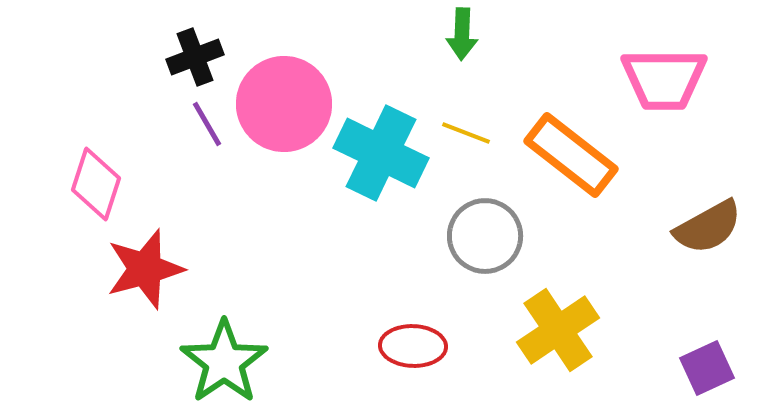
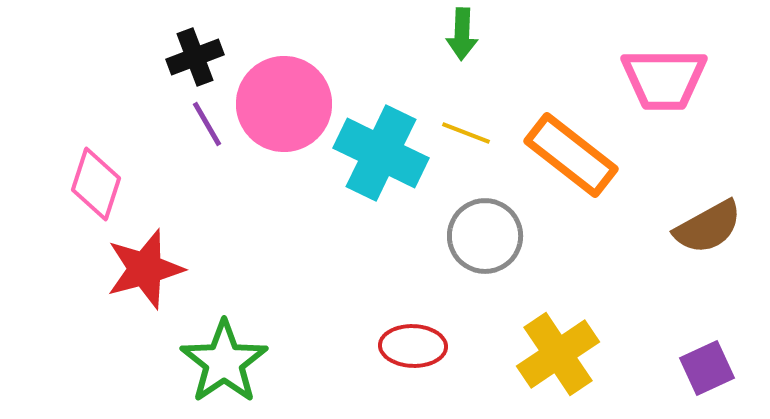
yellow cross: moved 24 px down
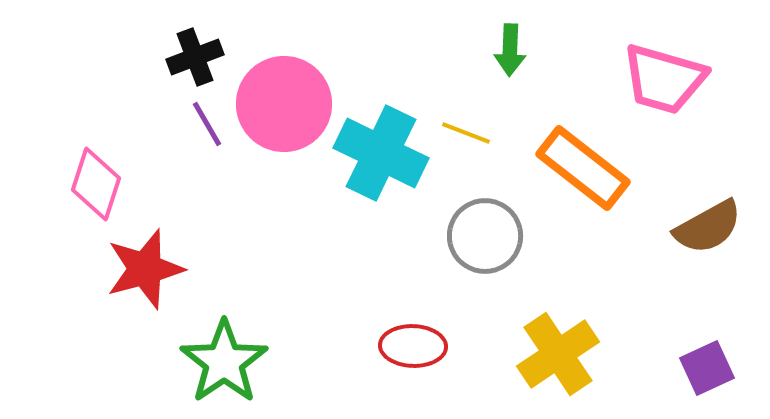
green arrow: moved 48 px right, 16 px down
pink trapezoid: rotated 16 degrees clockwise
orange rectangle: moved 12 px right, 13 px down
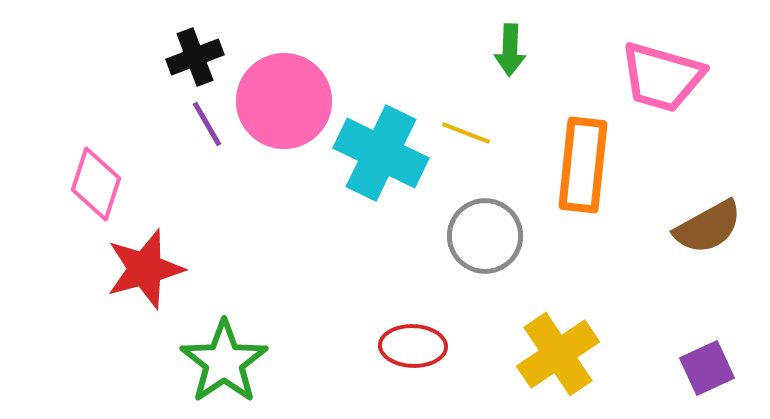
pink trapezoid: moved 2 px left, 2 px up
pink circle: moved 3 px up
orange rectangle: moved 3 px up; rotated 58 degrees clockwise
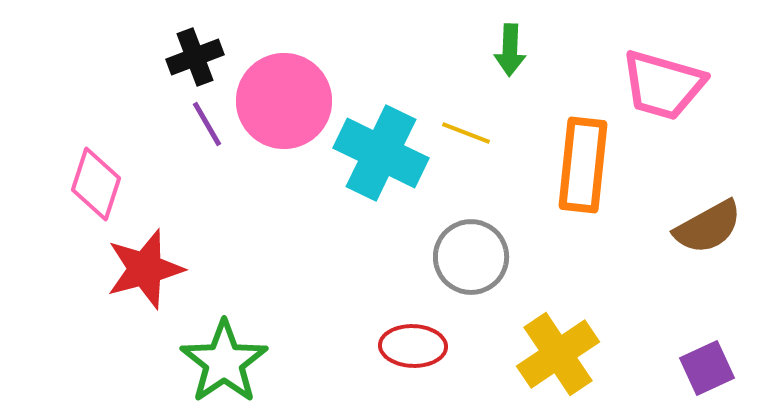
pink trapezoid: moved 1 px right, 8 px down
gray circle: moved 14 px left, 21 px down
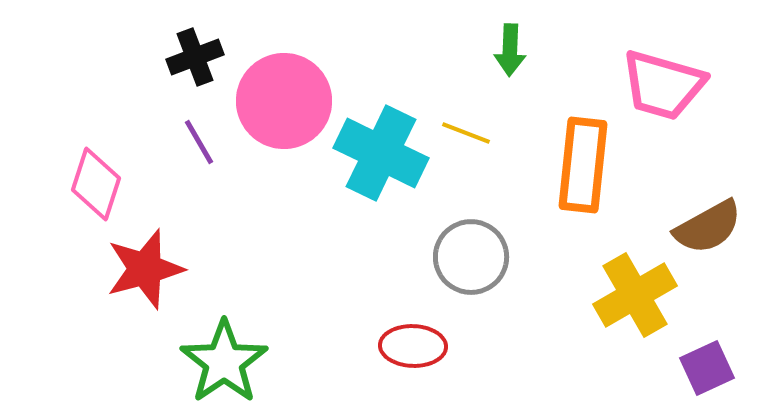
purple line: moved 8 px left, 18 px down
yellow cross: moved 77 px right, 59 px up; rotated 4 degrees clockwise
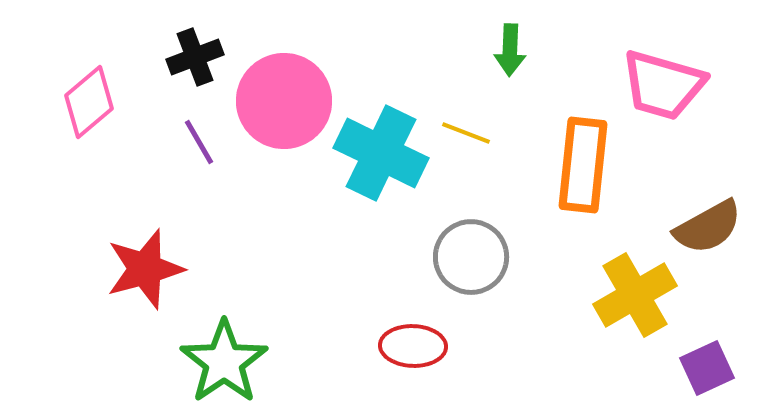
pink diamond: moved 7 px left, 82 px up; rotated 32 degrees clockwise
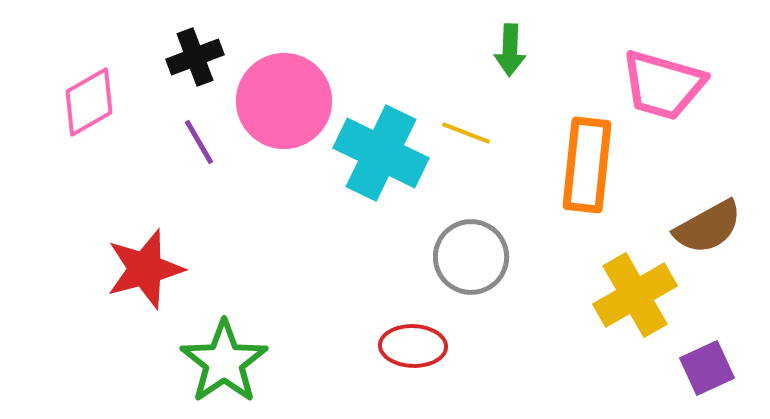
pink diamond: rotated 10 degrees clockwise
orange rectangle: moved 4 px right
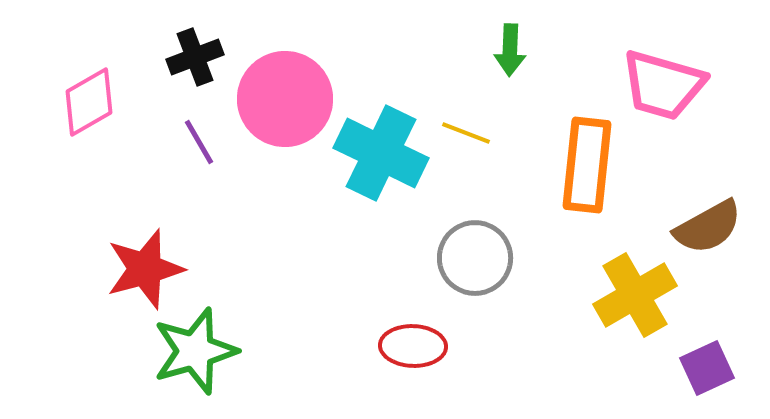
pink circle: moved 1 px right, 2 px up
gray circle: moved 4 px right, 1 px down
green star: moved 29 px left, 11 px up; rotated 18 degrees clockwise
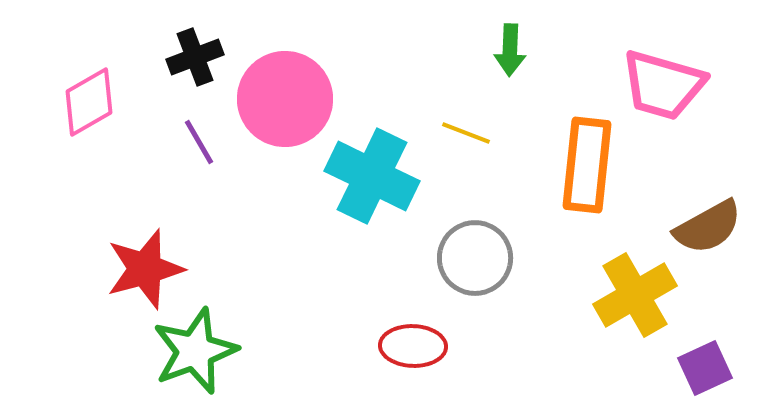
cyan cross: moved 9 px left, 23 px down
green star: rotated 4 degrees counterclockwise
purple square: moved 2 px left
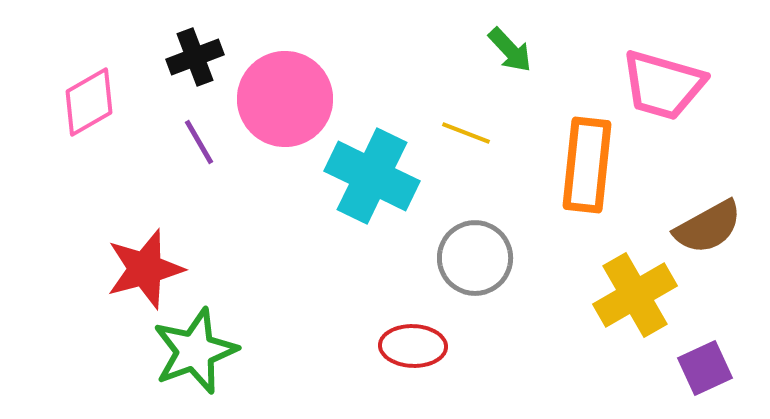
green arrow: rotated 45 degrees counterclockwise
